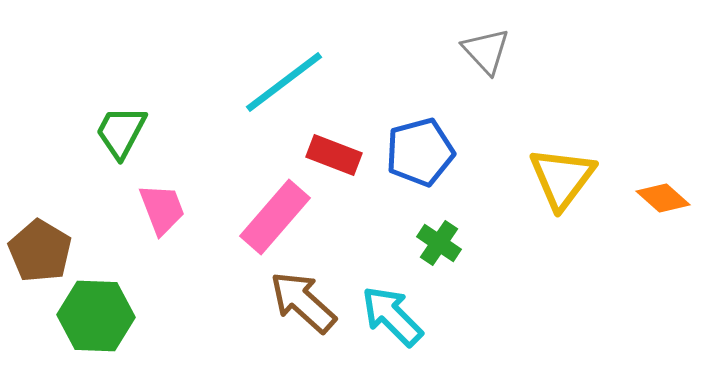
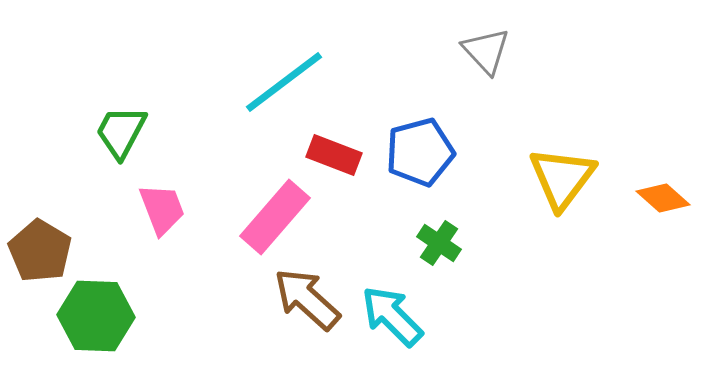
brown arrow: moved 4 px right, 3 px up
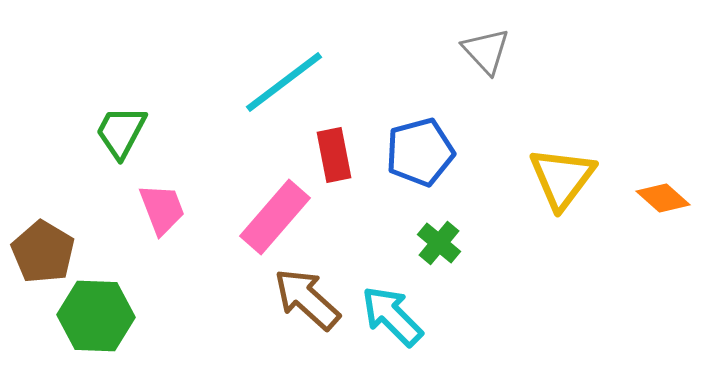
red rectangle: rotated 58 degrees clockwise
green cross: rotated 6 degrees clockwise
brown pentagon: moved 3 px right, 1 px down
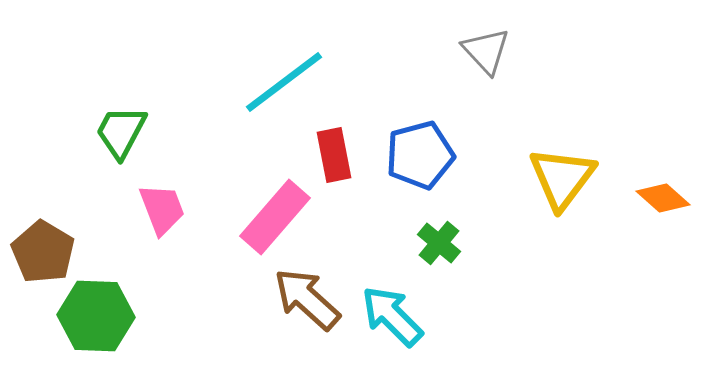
blue pentagon: moved 3 px down
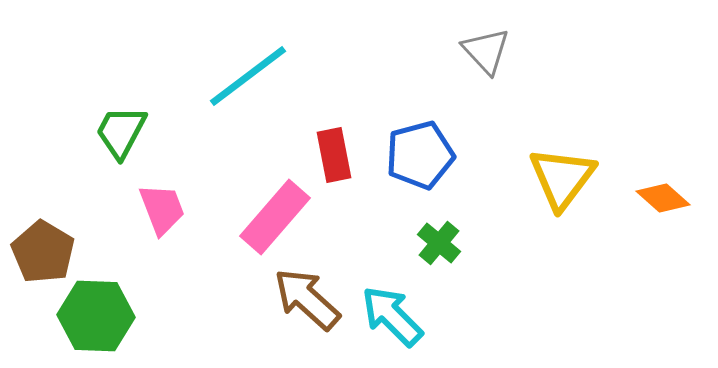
cyan line: moved 36 px left, 6 px up
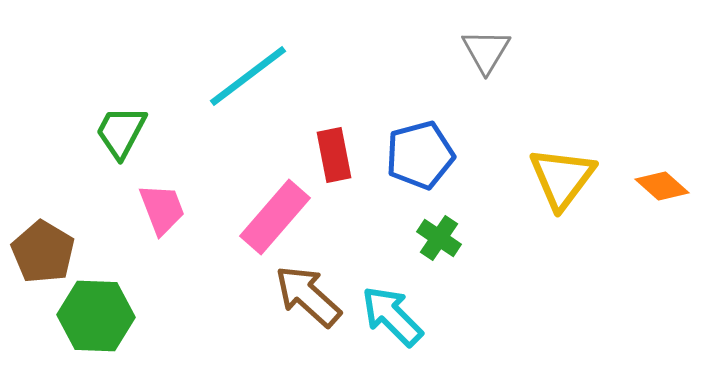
gray triangle: rotated 14 degrees clockwise
orange diamond: moved 1 px left, 12 px up
green cross: moved 5 px up; rotated 6 degrees counterclockwise
brown arrow: moved 1 px right, 3 px up
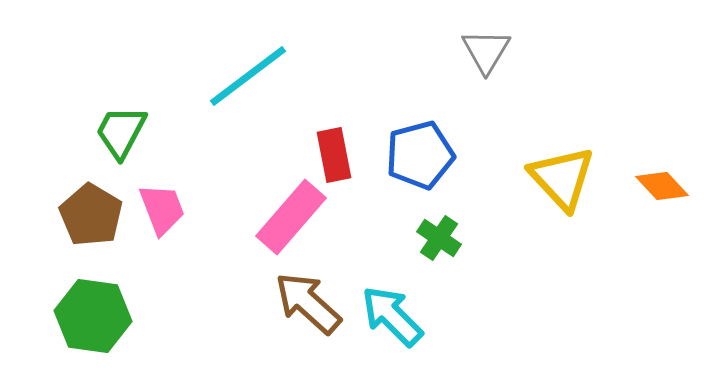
yellow triangle: rotated 20 degrees counterclockwise
orange diamond: rotated 6 degrees clockwise
pink rectangle: moved 16 px right
brown pentagon: moved 48 px right, 37 px up
brown arrow: moved 7 px down
green hexagon: moved 3 px left; rotated 6 degrees clockwise
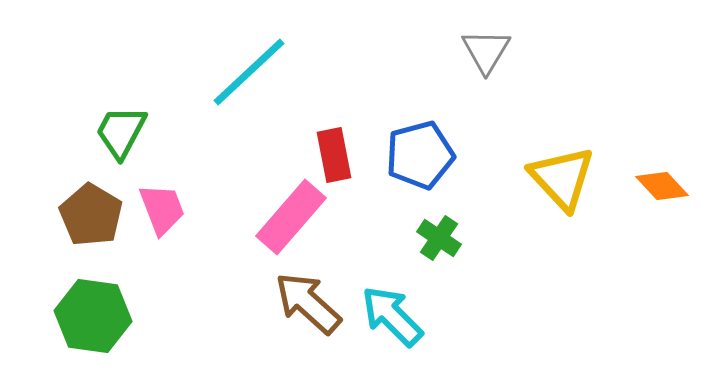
cyan line: moved 1 px right, 4 px up; rotated 6 degrees counterclockwise
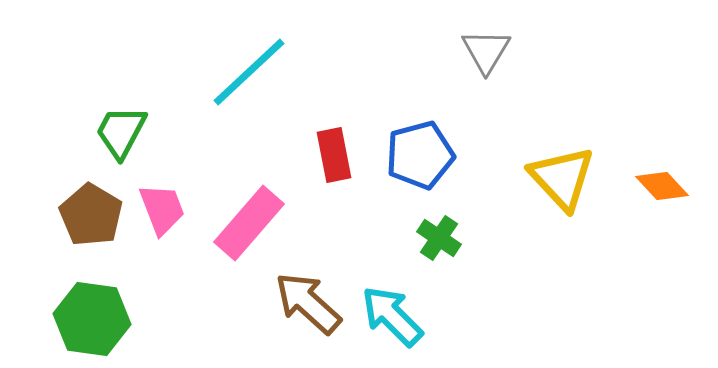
pink rectangle: moved 42 px left, 6 px down
green hexagon: moved 1 px left, 3 px down
